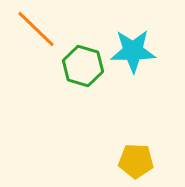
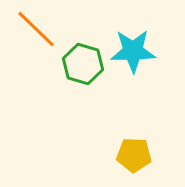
green hexagon: moved 2 px up
yellow pentagon: moved 2 px left, 6 px up
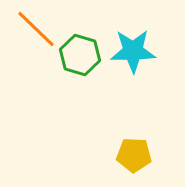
green hexagon: moved 3 px left, 9 px up
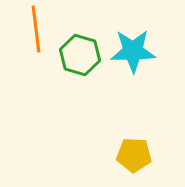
orange line: rotated 39 degrees clockwise
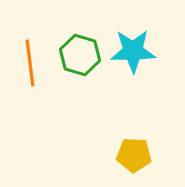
orange line: moved 6 px left, 34 px down
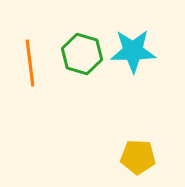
green hexagon: moved 2 px right, 1 px up
yellow pentagon: moved 4 px right, 2 px down
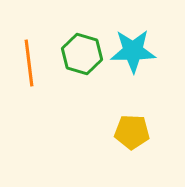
orange line: moved 1 px left
yellow pentagon: moved 6 px left, 25 px up
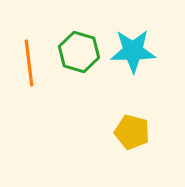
green hexagon: moved 3 px left, 2 px up
yellow pentagon: rotated 12 degrees clockwise
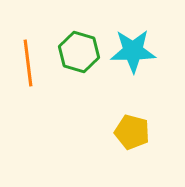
orange line: moved 1 px left
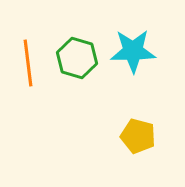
green hexagon: moved 2 px left, 6 px down
yellow pentagon: moved 6 px right, 4 px down
